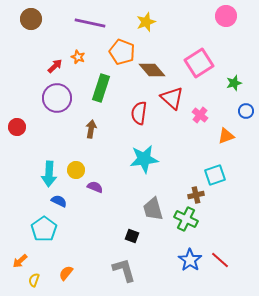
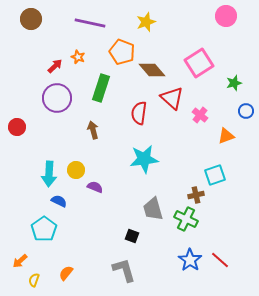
brown arrow: moved 2 px right, 1 px down; rotated 24 degrees counterclockwise
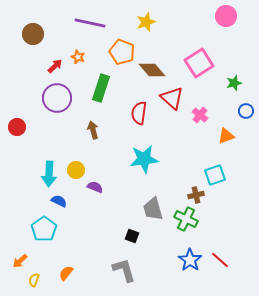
brown circle: moved 2 px right, 15 px down
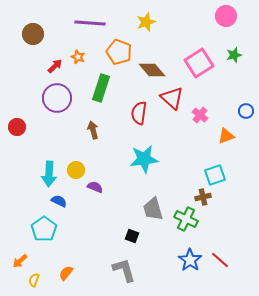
purple line: rotated 8 degrees counterclockwise
orange pentagon: moved 3 px left
green star: moved 28 px up
brown cross: moved 7 px right, 2 px down
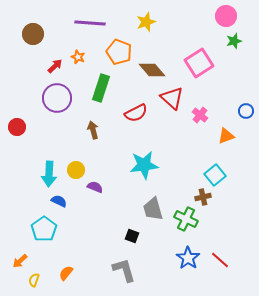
green star: moved 14 px up
red semicircle: moved 3 px left; rotated 125 degrees counterclockwise
cyan star: moved 6 px down
cyan square: rotated 20 degrees counterclockwise
blue star: moved 2 px left, 2 px up
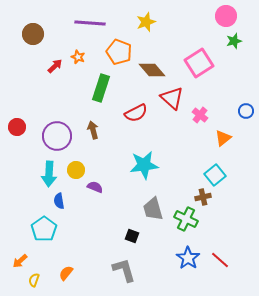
purple circle: moved 38 px down
orange triangle: moved 3 px left, 2 px down; rotated 18 degrees counterclockwise
blue semicircle: rotated 126 degrees counterclockwise
